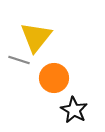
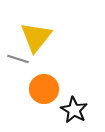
gray line: moved 1 px left, 1 px up
orange circle: moved 10 px left, 11 px down
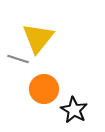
yellow triangle: moved 2 px right, 1 px down
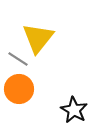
gray line: rotated 15 degrees clockwise
orange circle: moved 25 px left
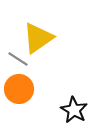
yellow triangle: rotated 16 degrees clockwise
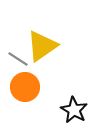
yellow triangle: moved 4 px right, 8 px down
orange circle: moved 6 px right, 2 px up
